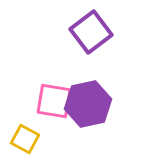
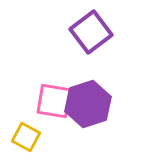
purple hexagon: rotated 6 degrees counterclockwise
yellow square: moved 1 px right, 2 px up
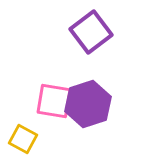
yellow square: moved 3 px left, 2 px down
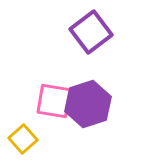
yellow square: rotated 20 degrees clockwise
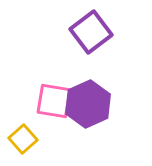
purple hexagon: rotated 6 degrees counterclockwise
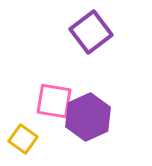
purple hexagon: moved 13 px down
yellow square: rotated 12 degrees counterclockwise
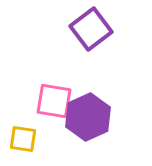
purple square: moved 3 px up
yellow square: rotated 28 degrees counterclockwise
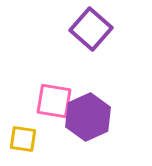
purple square: rotated 12 degrees counterclockwise
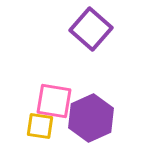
purple hexagon: moved 3 px right, 1 px down
yellow square: moved 17 px right, 13 px up
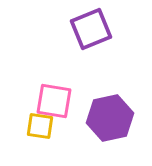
purple square: rotated 27 degrees clockwise
purple hexagon: moved 19 px right; rotated 12 degrees clockwise
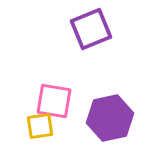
yellow square: rotated 16 degrees counterclockwise
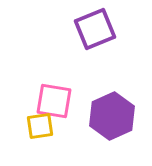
purple square: moved 4 px right
purple hexagon: moved 2 px right, 2 px up; rotated 12 degrees counterclockwise
